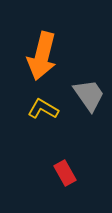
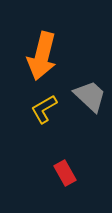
gray trapezoid: moved 1 px right, 1 px down; rotated 12 degrees counterclockwise
yellow L-shape: moved 1 px right; rotated 60 degrees counterclockwise
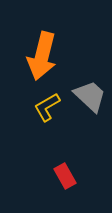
yellow L-shape: moved 3 px right, 2 px up
red rectangle: moved 3 px down
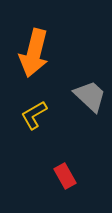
orange arrow: moved 8 px left, 3 px up
yellow L-shape: moved 13 px left, 8 px down
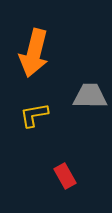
gray trapezoid: rotated 42 degrees counterclockwise
yellow L-shape: rotated 20 degrees clockwise
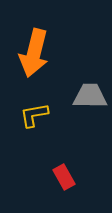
red rectangle: moved 1 px left, 1 px down
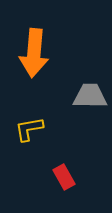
orange arrow: rotated 9 degrees counterclockwise
yellow L-shape: moved 5 px left, 14 px down
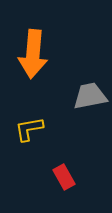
orange arrow: moved 1 px left, 1 px down
gray trapezoid: rotated 12 degrees counterclockwise
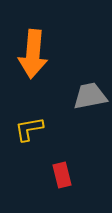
red rectangle: moved 2 px left, 2 px up; rotated 15 degrees clockwise
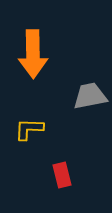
orange arrow: rotated 6 degrees counterclockwise
yellow L-shape: rotated 12 degrees clockwise
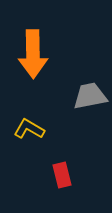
yellow L-shape: rotated 28 degrees clockwise
